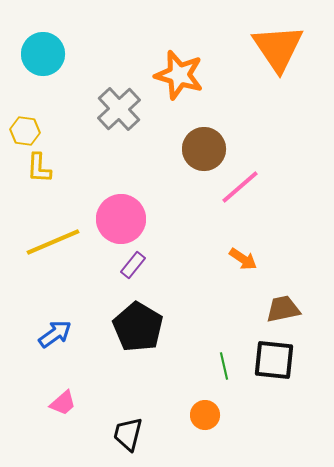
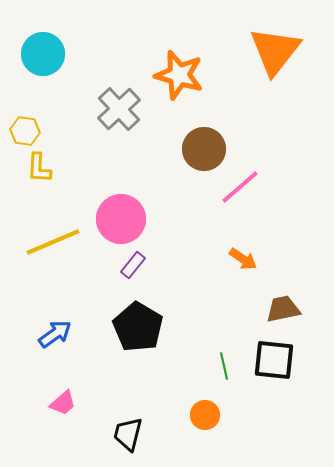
orange triangle: moved 3 px left, 3 px down; rotated 12 degrees clockwise
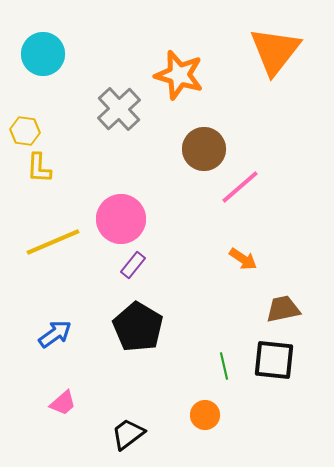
black trapezoid: rotated 39 degrees clockwise
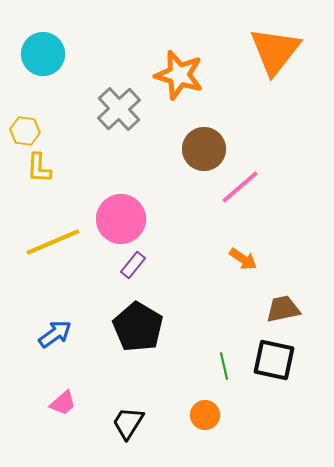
black square: rotated 6 degrees clockwise
black trapezoid: moved 11 px up; rotated 21 degrees counterclockwise
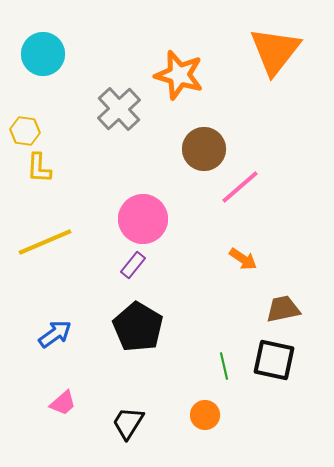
pink circle: moved 22 px right
yellow line: moved 8 px left
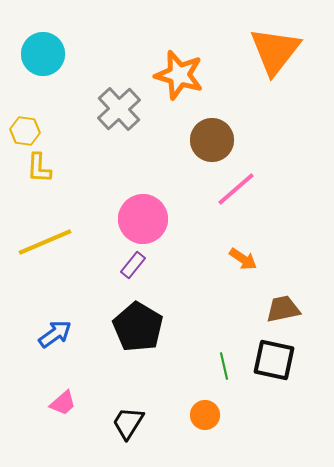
brown circle: moved 8 px right, 9 px up
pink line: moved 4 px left, 2 px down
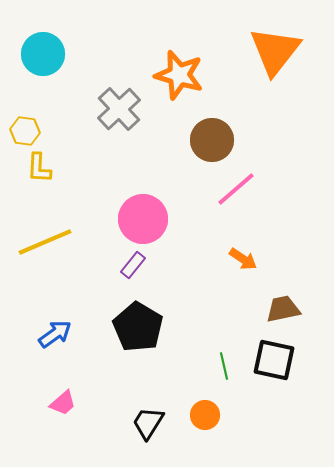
black trapezoid: moved 20 px right
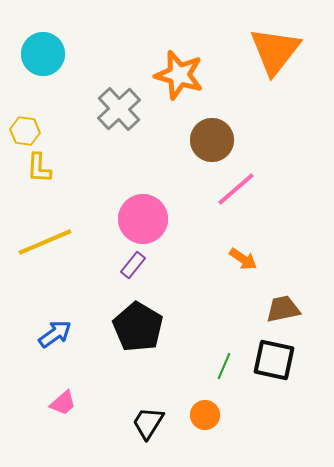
green line: rotated 36 degrees clockwise
